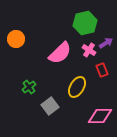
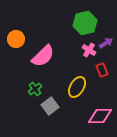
pink semicircle: moved 17 px left, 3 px down
green cross: moved 6 px right, 2 px down
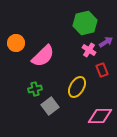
orange circle: moved 4 px down
purple arrow: moved 1 px up
green cross: rotated 24 degrees clockwise
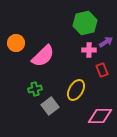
pink cross: rotated 32 degrees counterclockwise
yellow ellipse: moved 1 px left, 3 px down
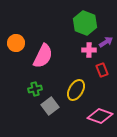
green hexagon: rotated 25 degrees counterclockwise
pink semicircle: rotated 20 degrees counterclockwise
pink diamond: rotated 20 degrees clockwise
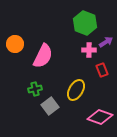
orange circle: moved 1 px left, 1 px down
pink diamond: moved 1 px down
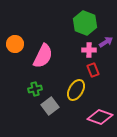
red rectangle: moved 9 px left
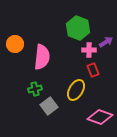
green hexagon: moved 7 px left, 5 px down
pink semicircle: moved 1 px left, 1 px down; rotated 20 degrees counterclockwise
gray square: moved 1 px left
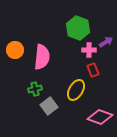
orange circle: moved 6 px down
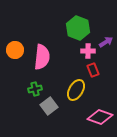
pink cross: moved 1 px left, 1 px down
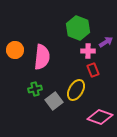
gray square: moved 5 px right, 5 px up
